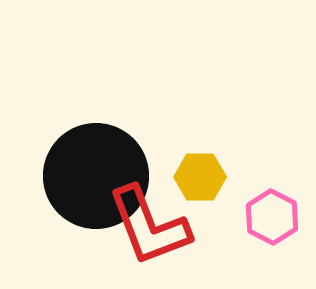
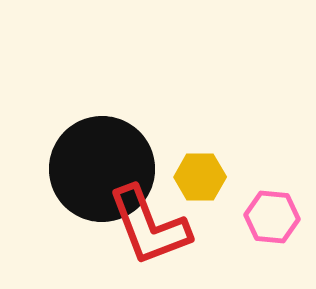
black circle: moved 6 px right, 7 px up
pink hexagon: rotated 22 degrees counterclockwise
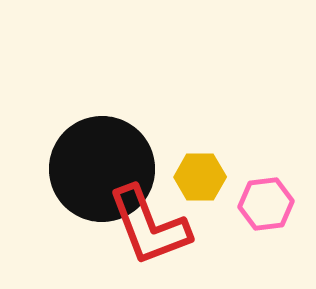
pink hexagon: moved 6 px left, 13 px up; rotated 12 degrees counterclockwise
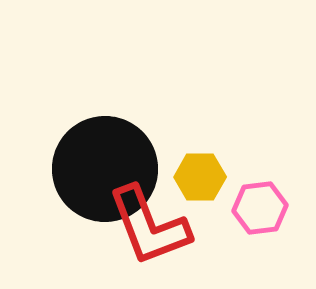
black circle: moved 3 px right
pink hexagon: moved 6 px left, 4 px down
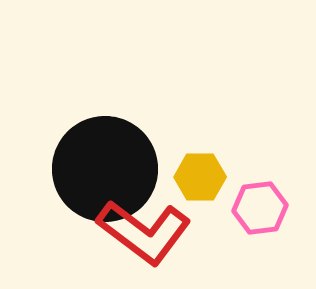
red L-shape: moved 5 px left, 6 px down; rotated 32 degrees counterclockwise
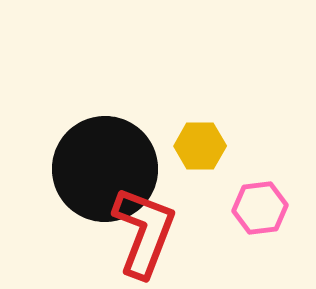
yellow hexagon: moved 31 px up
red L-shape: rotated 106 degrees counterclockwise
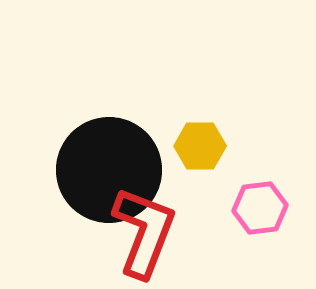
black circle: moved 4 px right, 1 px down
